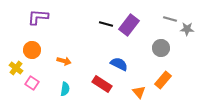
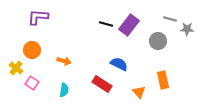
gray circle: moved 3 px left, 7 px up
orange rectangle: rotated 54 degrees counterclockwise
cyan semicircle: moved 1 px left, 1 px down
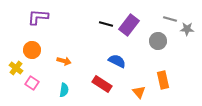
blue semicircle: moved 2 px left, 3 px up
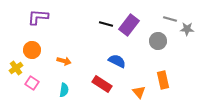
yellow cross: rotated 16 degrees clockwise
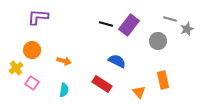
gray star: rotated 24 degrees counterclockwise
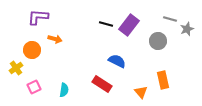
orange arrow: moved 9 px left, 22 px up
pink square: moved 2 px right, 4 px down; rotated 32 degrees clockwise
orange triangle: moved 2 px right
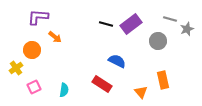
purple rectangle: moved 2 px right, 1 px up; rotated 15 degrees clockwise
orange arrow: moved 2 px up; rotated 24 degrees clockwise
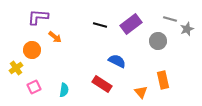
black line: moved 6 px left, 1 px down
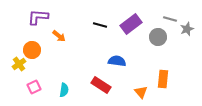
orange arrow: moved 4 px right, 1 px up
gray circle: moved 4 px up
blue semicircle: rotated 18 degrees counterclockwise
yellow cross: moved 3 px right, 4 px up
orange rectangle: moved 1 px up; rotated 18 degrees clockwise
red rectangle: moved 1 px left, 1 px down
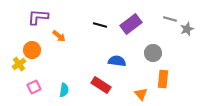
gray circle: moved 5 px left, 16 px down
orange triangle: moved 2 px down
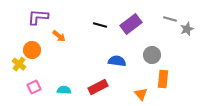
gray circle: moved 1 px left, 2 px down
yellow cross: rotated 16 degrees counterclockwise
red rectangle: moved 3 px left, 2 px down; rotated 60 degrees counterclockwise
cyan semicircle: rotated 96 degrees counterclockwise
